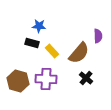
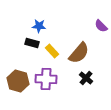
purple semicircle: moved 3 px right, 10 px up; rotated 136 degrees clockwise
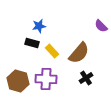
blue star: rotated 16 degrees counterclockwise
black cross: rotated 16 degrees clockwise
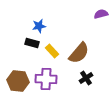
purple semicircle: moved 12 px up; rotated 120 degrees clockwise
brown hexagon: rotated 10 degrees counterclockwise
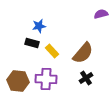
brown semicircle: moved 4 px right
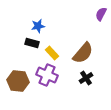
purple semicircle: rotated 48 degrees counterclockwise
blue star: moved 1 px left
yellow rectangle: moved 2 px down
purple cross: moved 1 px right, 4 px up; rotated 20 degrees clockwise
